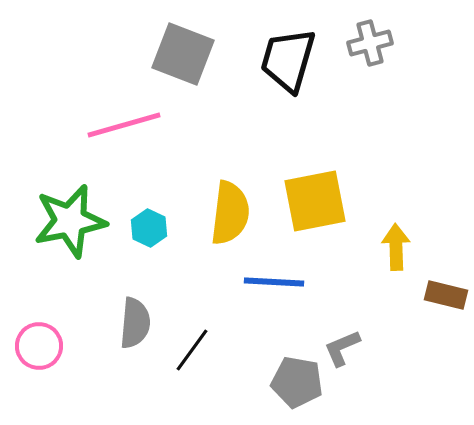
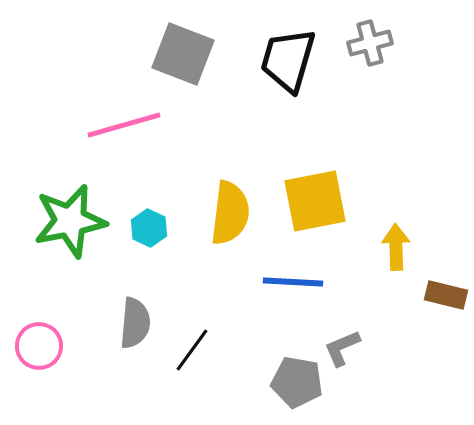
blue line: moved 19 px right
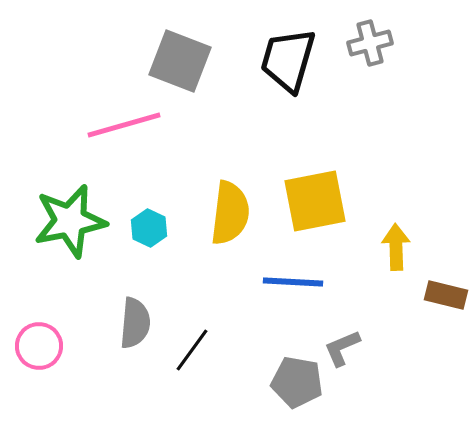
gray square: moved 3 px left, 7 px down
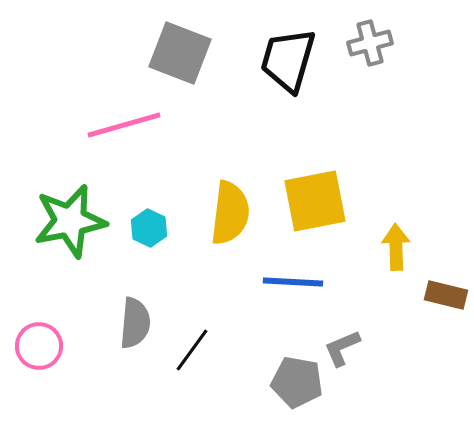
gray square: moved 8 px up
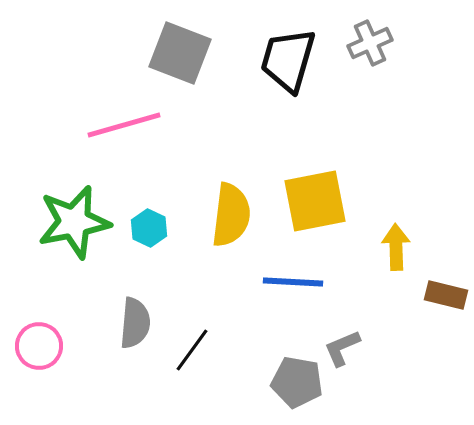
gray cross: rotated 9 degrees counterclockwise
yellow semicircle: moved 1 px right, 2 px down
green star: moved 4 px right, 1 px down
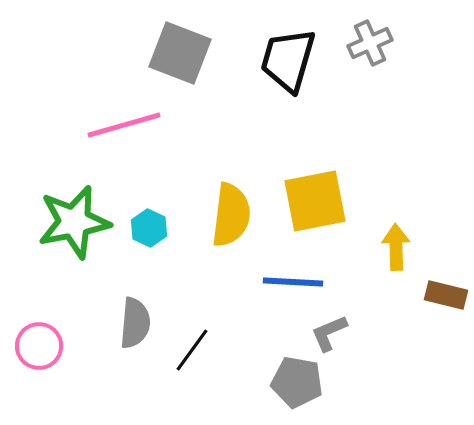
gray L-shape: moved 13 px left, 15 px up
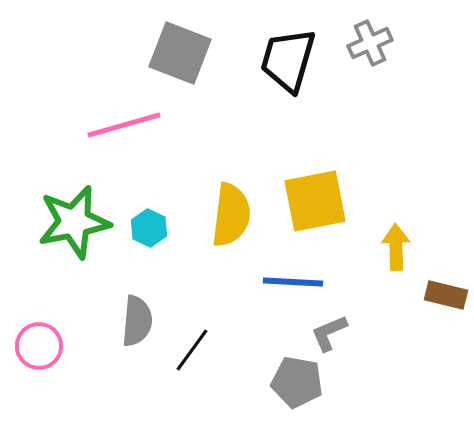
gray semicircle: moved 2 px right, 2 px up
